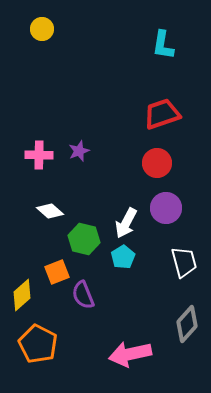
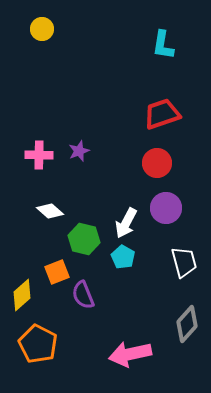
cyan pentagon: rotated 10 degrees counterclockwise
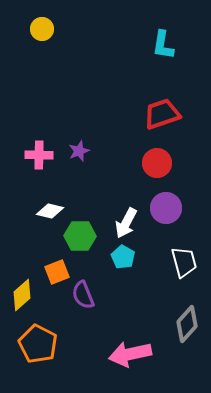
white diamond: rotated 28 degrees counterclockwise
green hexagon: moved 4 px left, 3 px up; rotated 12 degrees counterclockwise
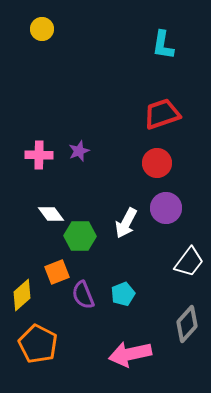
white diamond: moved 1 px right, 3 px down; rotated 40 degrees clockwise
cyan pentagon: moved 37 px down; rotated 20 degrees clockwise
white trapezoid: moved 5 px right; rotated 52 degrees clockwise
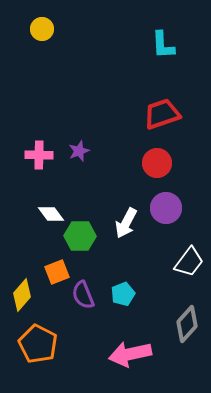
cyan L-shape: rotated 12 degrees counterclockwise
yellow diamond: rotated 8 degrees counterclockwise
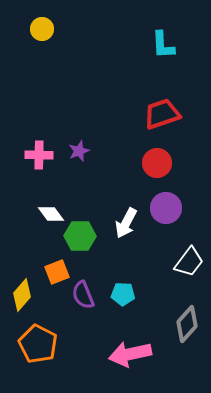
cyan pentagon: rotated 25 degrees clockwise
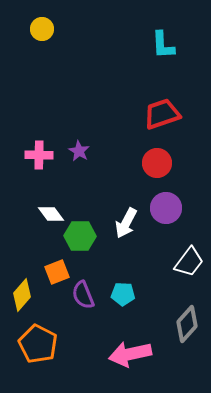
purple star: rotated 20 degrees counterclockwise
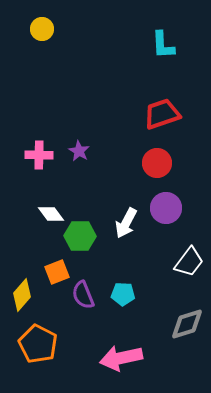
gray diamond: rotated 30 degrees clockwise
pink arrow: moved 9 px left, 4 px down
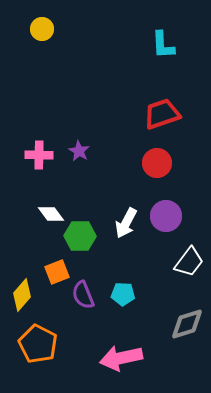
purple circle: moved 8 px down
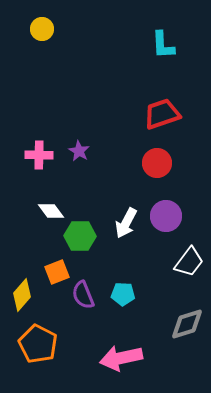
white diamond: moved 3 px up
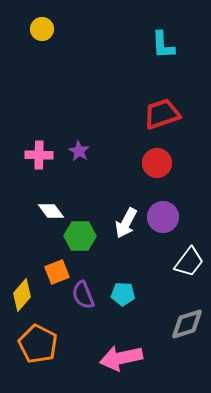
purple circle: moved 3 px left, 1 px down
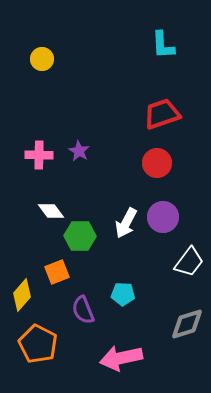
yellow circle: moved 30 px down
purple semicircle: moved 15 px down
